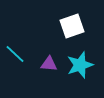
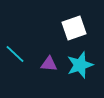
white square: moved 2 px right, 2 px down
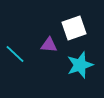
purple triangle: moved 19 px up
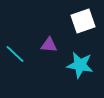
white square: moved 9 px right, 7 px up
cyan star: rotated 28 degrees clockwise
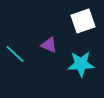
purple triangle: rotated 18 degrees clockwise
cyan star: moved 1 px right, 1 px up; rotated 12 degrees counterclockwise
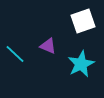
purple triangle: moved 1 px left, 1 px down
cyan star: rotated 24 degrees counterclockwise
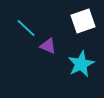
cyan line: moved 11 px right, 26 px up
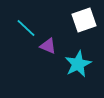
white square: moved 1 px right, 1 px up
cyan star: moved 3 px left
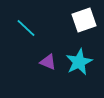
purple triangle: moved 16 px down
cyan star: moved 1 px right, 2 px up
